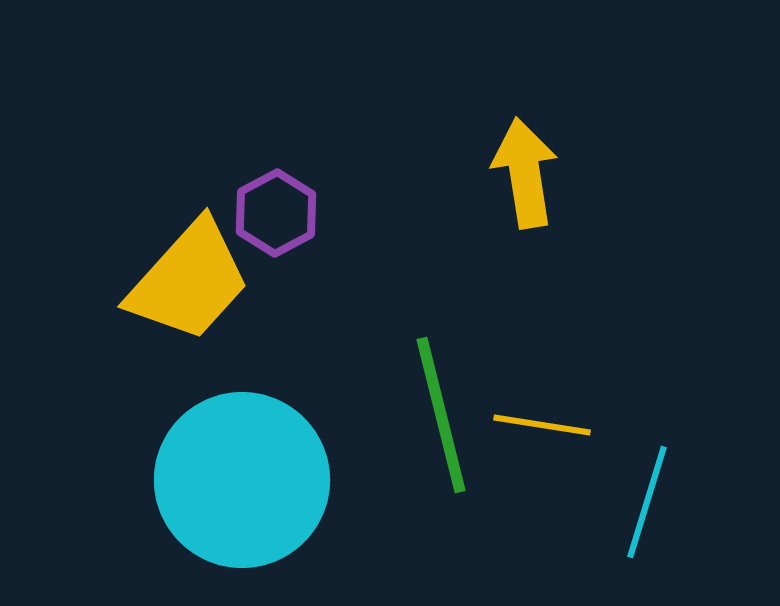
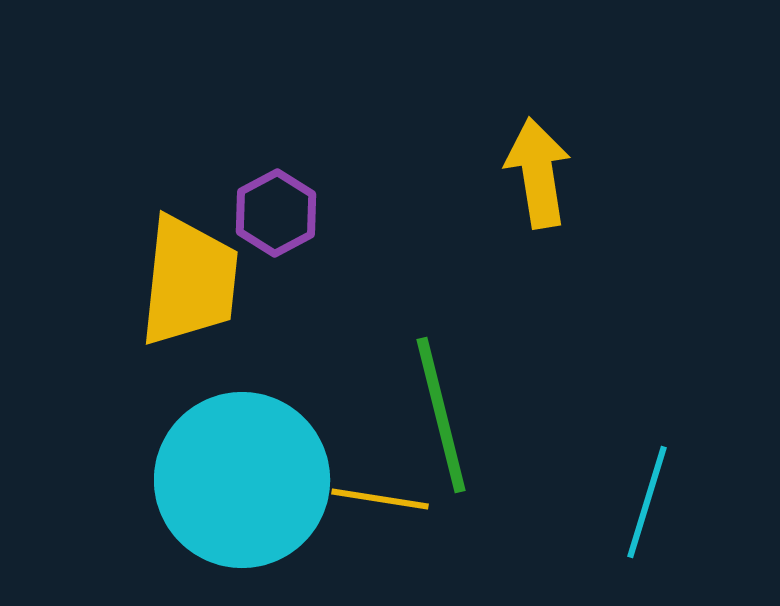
yellow arrow: moved 13 px right
yellow trapezoid: rotated 36 degrees counterclockwise
yellow line: moved 162 px left, 74 px down
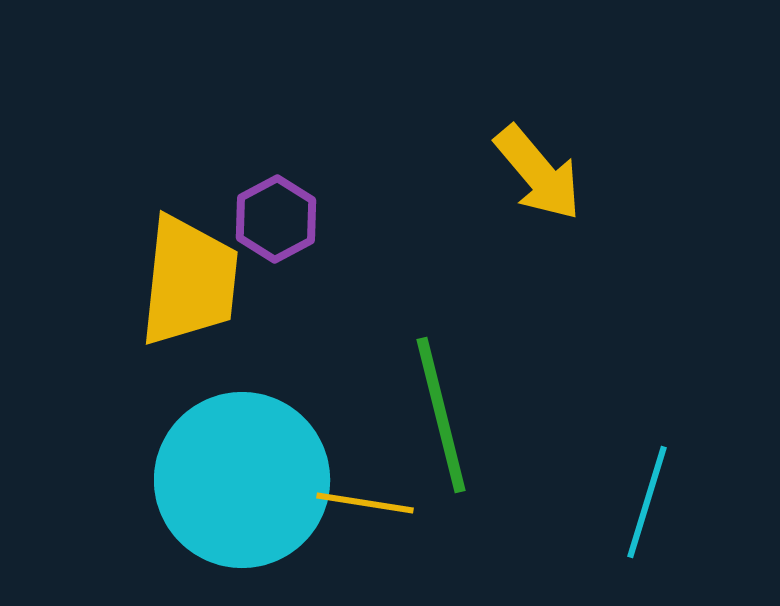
yellow arrow: rotated 149 degrees clockwise
purple hexagon: moved 6 px down
yellow line: moved 15 px left, 4 px down
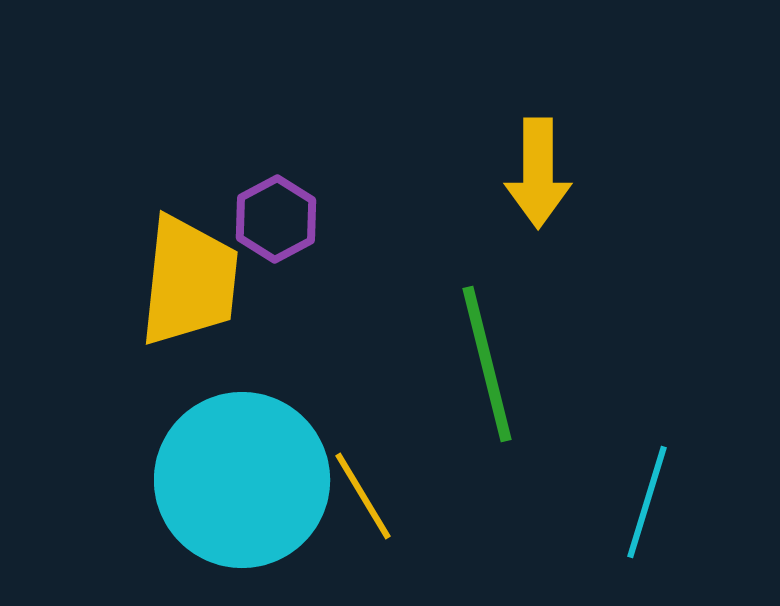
yellow arrow: rotated 40 degrees clockwise
green line: moved 46 px right, 51 px up
yellow line: moved 2 px left, 7 px up; rotated 50 degrees clockwise
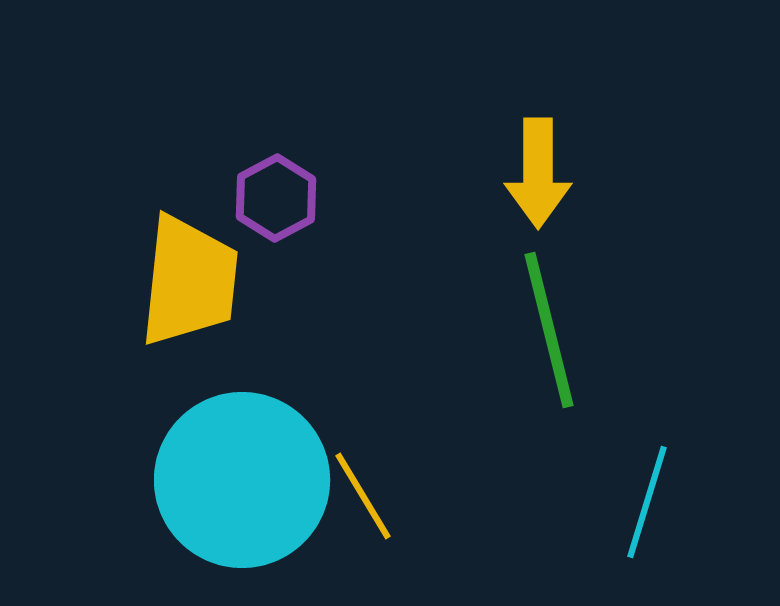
purple hexagon: moved 21 px up
green line: moved 62 px right, 34 px up
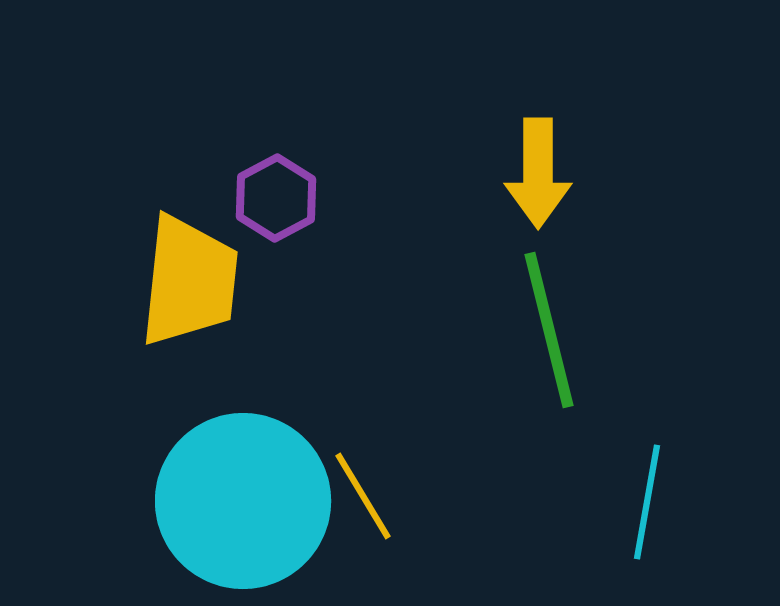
cyan circle: moved 1 px right, 21 px down
cyan line: rotated 7 degrees counterclockwise
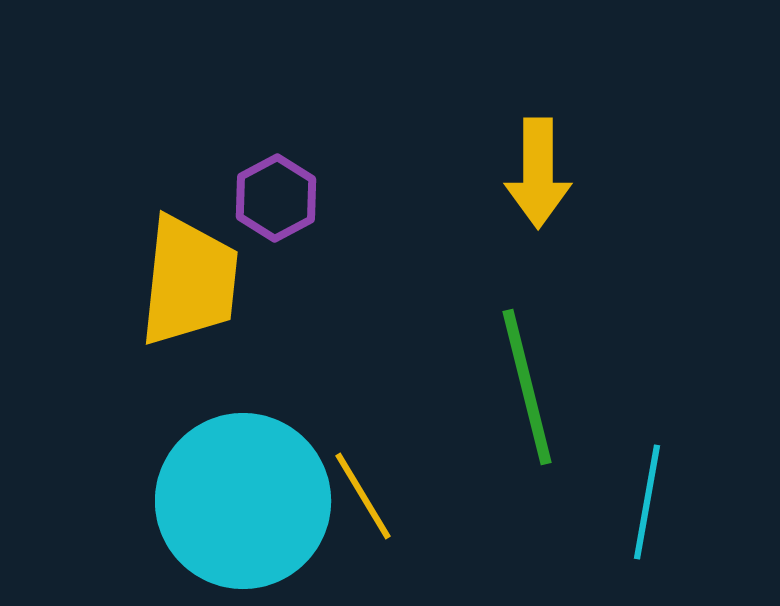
green line: moved 22 px left, 57 px down
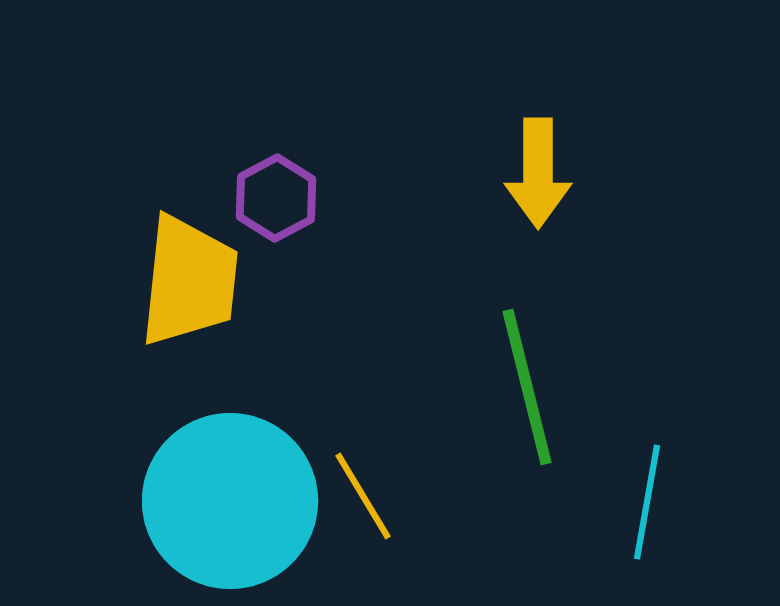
cyan circle: moved 13 px left
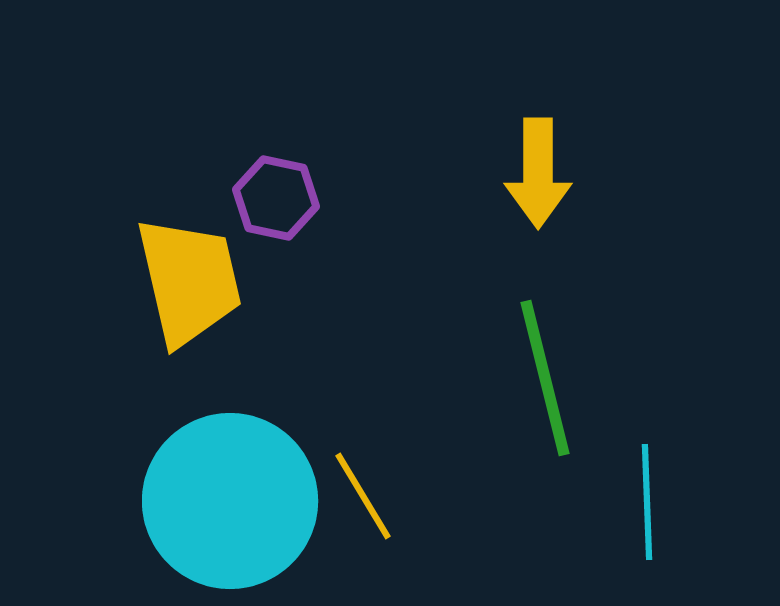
purple hexagon: rotated 20 degrees counterclockwise
yellow trapezoid: rotated 19 degrees counterclockwise
green line: moved 18 px right, 9 px up
cyan line: rotated 12 degrees counterclockwise
